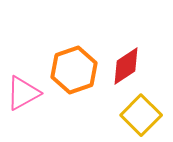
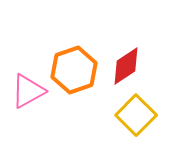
pink triangle: moved 5 px right, 2 px up
yellow square: moved 5 px left
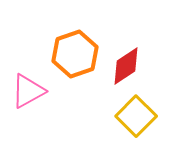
orange hexagon: moved 1 px right, 16 px up
yellow square: moved 1 px down
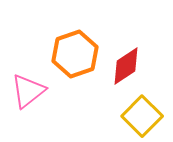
pink triangle: rotated 9 degrees counterclockwise
yellow square: moved 6 px right
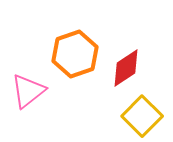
red diamond: moved 2 px down
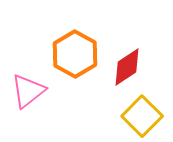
orange hexagon: rotated 12 degrees counterclockwise
red diamond: moved 1 px right, 1 px up
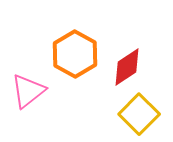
yellow square: moved 3 px left, 2 px up
